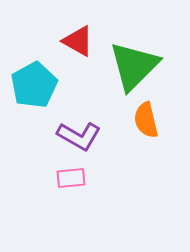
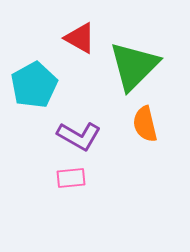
red triangle: moved 2 px right, 3 px up
orange semicircle: moved 1 px left, 4 px down
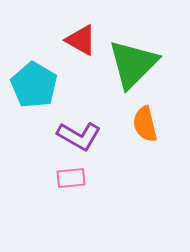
red triangle: moved 1 px right, 2 px down
green triangle: moved 1 px left, 2 px up
cyan pentagon: rotated 12 degrees counterclockwise
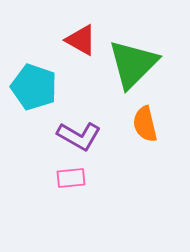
cyan pentagon: moved 2 px down; rotated 12 degrees counterclockwise
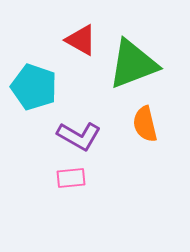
green triangle: rotated 24 degrees clockwise
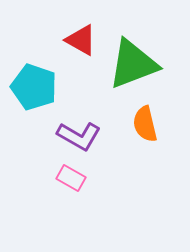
pink rectangle: rotated 36 degrees clockwise
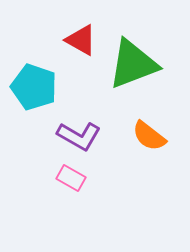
orange semicircle: moved 4 px right, 12 px down; rotated 39 degrees counterclockwise
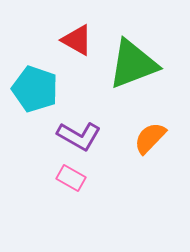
red triangle: moved 4 px left
cyan pentagon: moved 1 px right, 2 px down
orange semicircle: moved 1 px right, 2 px down; rotated 96 degrees clockwise
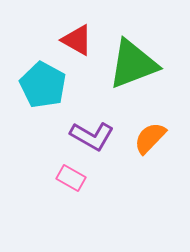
cyan pentagon: moved 8 px right, 4 px up; rotated 9 degrees clockwise
purple L-shape: moved 13 px right
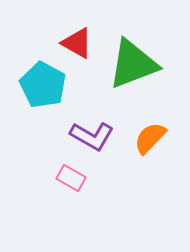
red triangle: moved 3 px down
